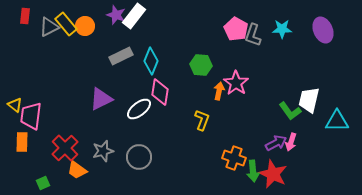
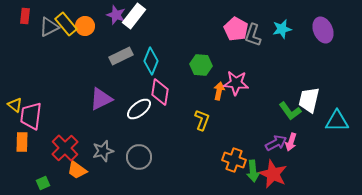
cyan star: rotated 12 degrees counterclockwise
pink star: rotated 30 degrees counterclockwise
orange cross: moved 2 px down
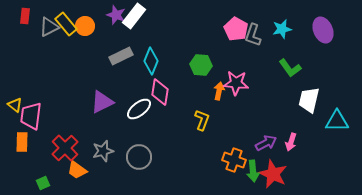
purple triangle: moved 1 px right, 3 px down
green L-shape: moved 43 px up
purple arrow: moved 10 px left
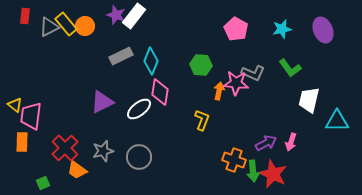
gray L-shape: moved 38 px down; rotated 85 degrees counterclockwise
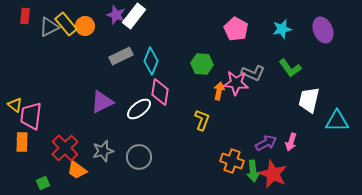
green hexagon: moved 1 px right, 1 px up
orange cross: moved 2 px left, 1 px down
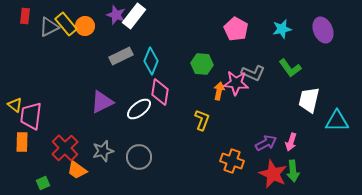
green arrow: moved 40 px right
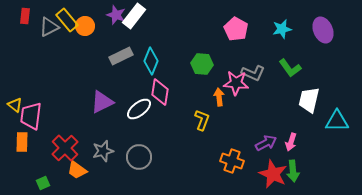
yellow rectangle: moved 1 px right, 4 px up
orange arrow: moved 6 px down; rotated 18 degrees counterclockwise
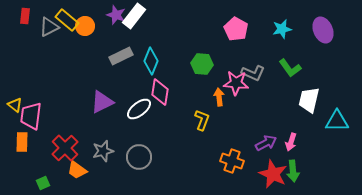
yellow rectangle: rotated 10 degrees counterclockwise
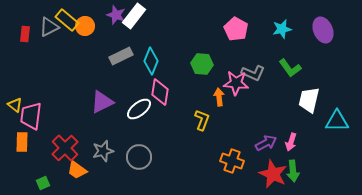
red rectangle: moved 18 px down
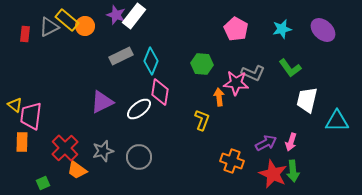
purple ellipse: rotated 25 degrees counterclockwise
white trapezoid: moved 2 px left
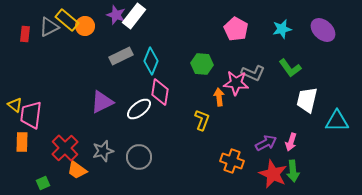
pink trapezoid: moved 1 px up
